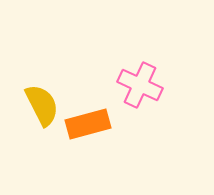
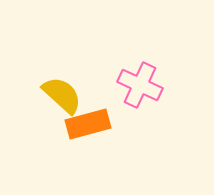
yellow semicircle: moved 20 px right, 10 px up; rotated 21 degrees counterclockwise
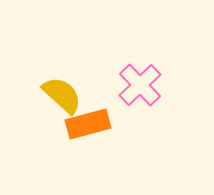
pink cross: rotated 21 degrees clockwise
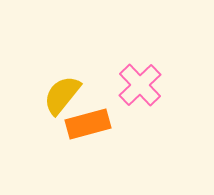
yellow semicircle: rotated 93 degrees counterclockwise
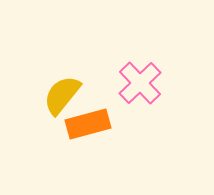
pink cross: moved 2 px up
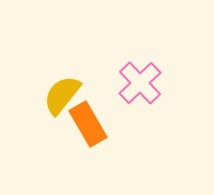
orange rectangle: rotated 75 degrees clockwise
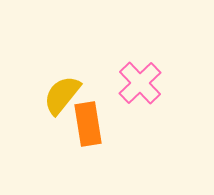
orange rectangle: rotated 21 degrees clockwise
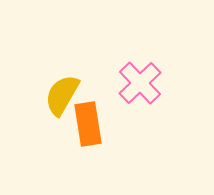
yellow semicircle: rotated 9 degrees counterclockwise
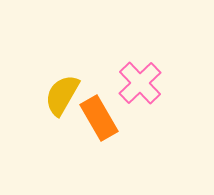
orange rectangle: moved 11 px right, 6 px up; rotated 21 degrees counterclockwise
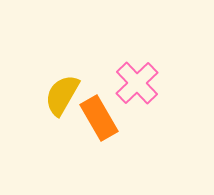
pink cross: moved 3 px left
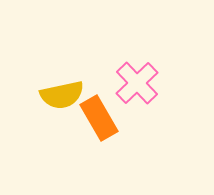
yellow semicircle: rotated 132 degrees counterclockwise
